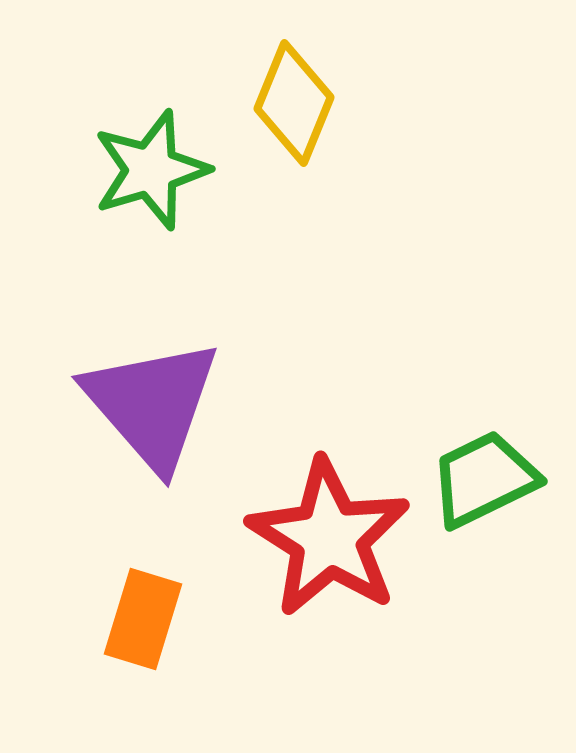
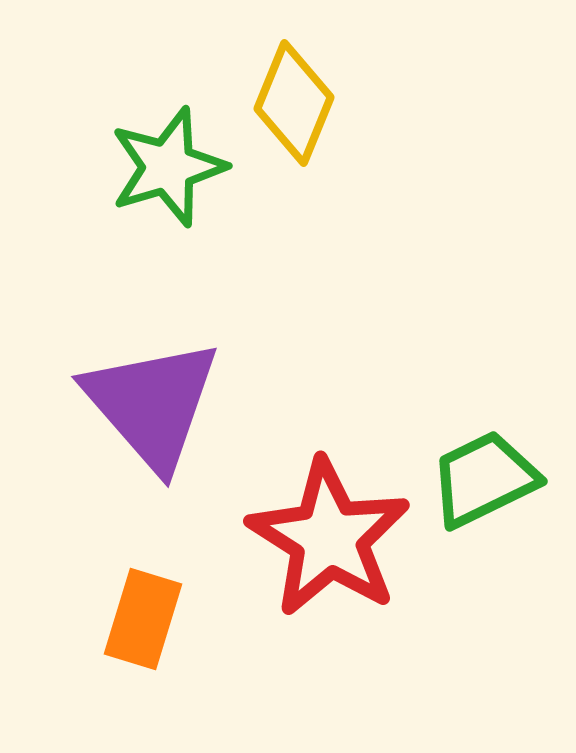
green star: moved 17 px right, 3 px up
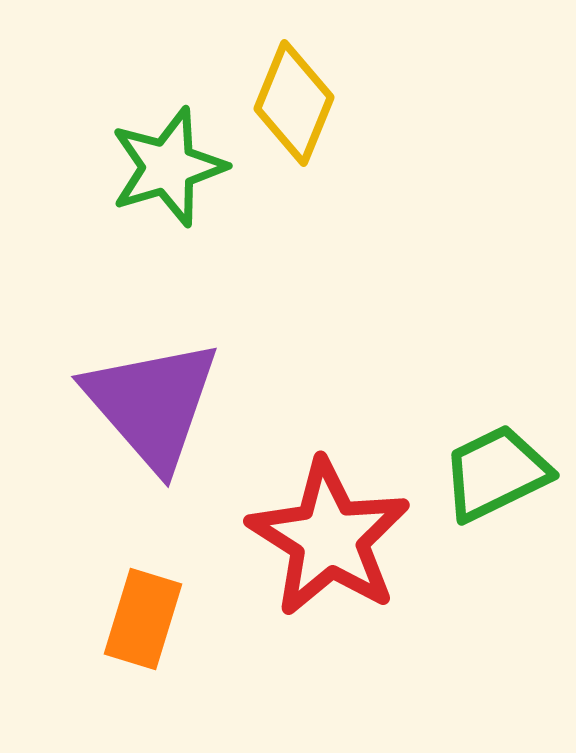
green trapezoid: moved 12 px right, 6 px up
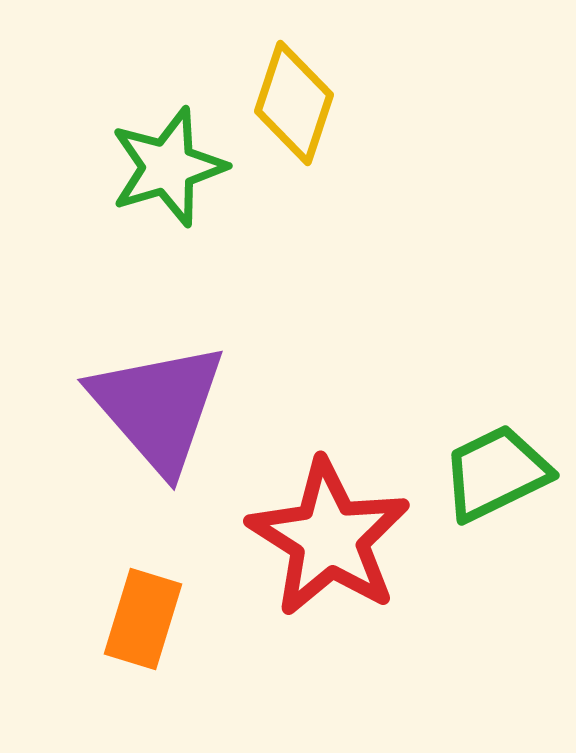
yellow diamond: rotated 4 degrees counterclockwise
purple triangle: moved 6 px right, 3 px down
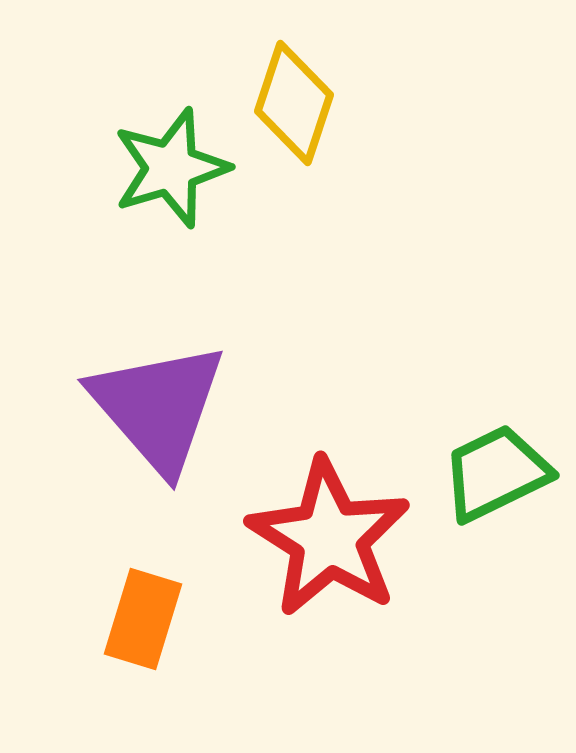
green star: moved 3 px right, 1 px down
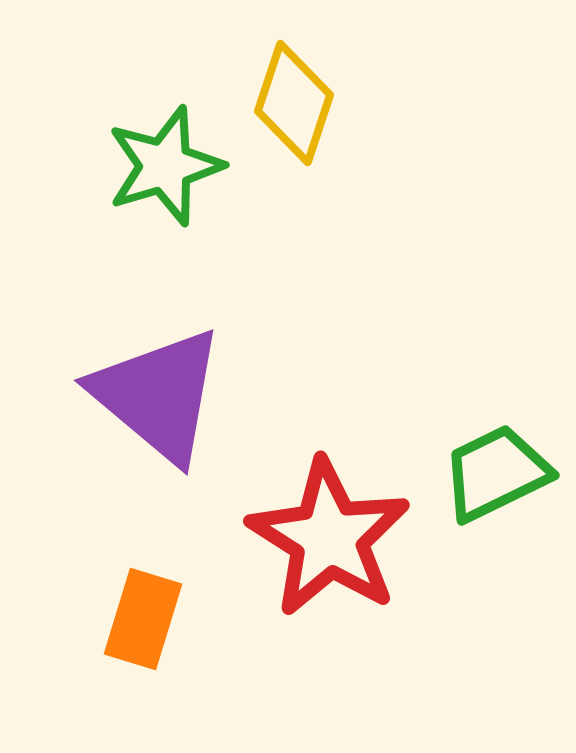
green star: moved 6 px left, 2 px up
purple triangle: moved 12 px up; rotated 9 degrees counterclockwise
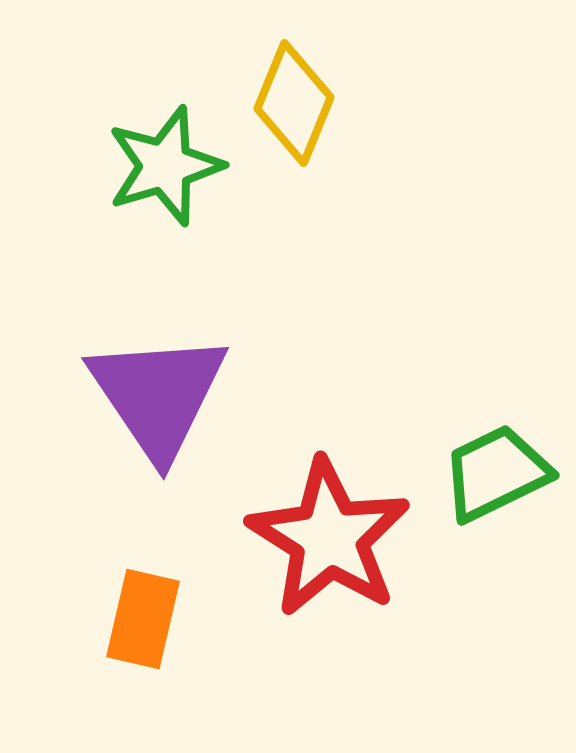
yellow diamond: rotated 4 degrees clockwise
purple triangle: rotated 16 degrees clockwise
orange rectangle: rotated 4 degrees counterclockwise
